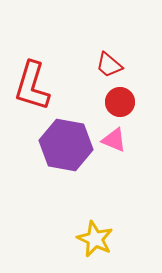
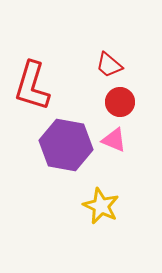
yellow star: moved 6 px right, 33 px up
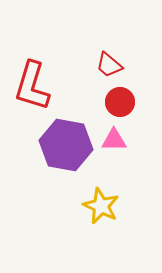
pink triangle: rotated 24 degrees counterclockwise
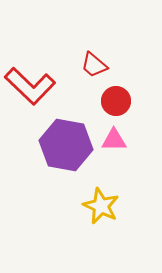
red trapezoid: moved 15 px left
red L-shape: moved 2 px left; rotated 63 degrees counterclockwise
red circle: moved 4 px left, 1 px up
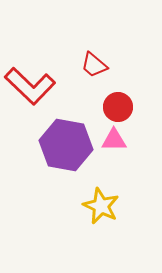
red circle: moved 2 px right, 6 px down
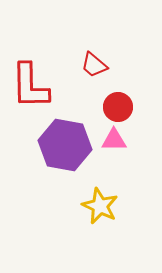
red L-shape: rotated 45 degrees clockwise
purple hexagon: moved 1 px left
yellow star: moved 1 px left
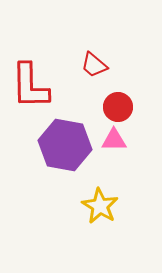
yellow star: rotated 6 degrees clockwise
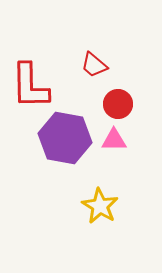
red circle: moved 3 px up
purple hexagon: moved 7 px up
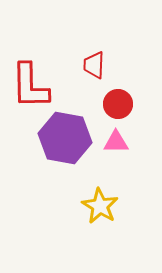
red trapezoid: rotated 52 degrees clockwise
pink triangle: moved 2 px right, 2 px down
